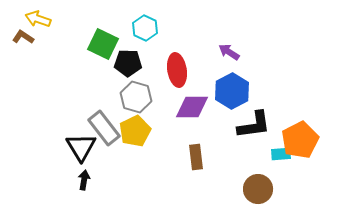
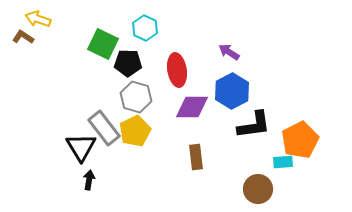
cyan rectangle: moved 2 px right, 8 px down
black arrow: moved 5 px right
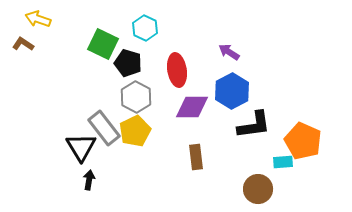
brown L-shape: moved 7 px down
black pentagon: rotated 16 degrees clockwise
gray hexagon: rotated 12 degrees clockwise
orange pentagon: moved 3 px right, 1 px down; rotated 21 degrees counterclockwise
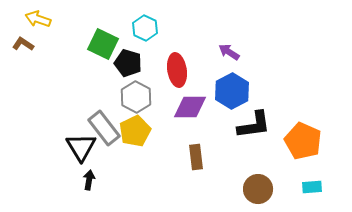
purple diamond: moved 2 px left
cyan rectangle: moved 29 px right, 25 px down
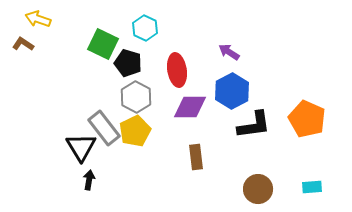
orange pentagon: moved 4 px right, 22 px up
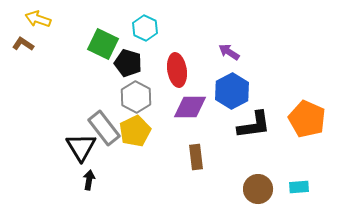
cyan rectangle: moved 13 px left
